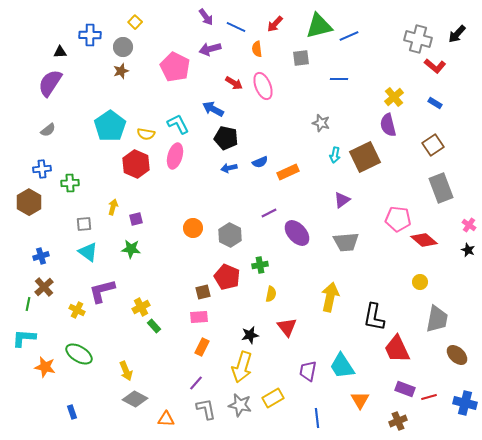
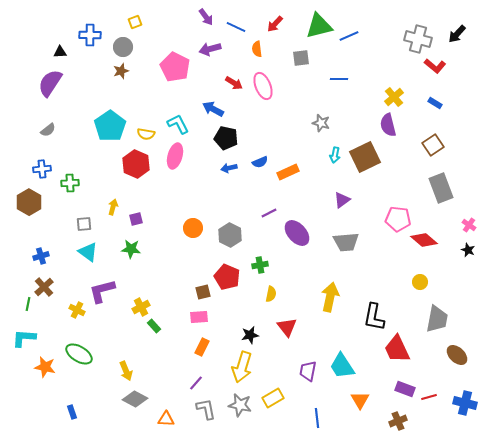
yellow square at (135, 22): rotated 24 degrees clockwise
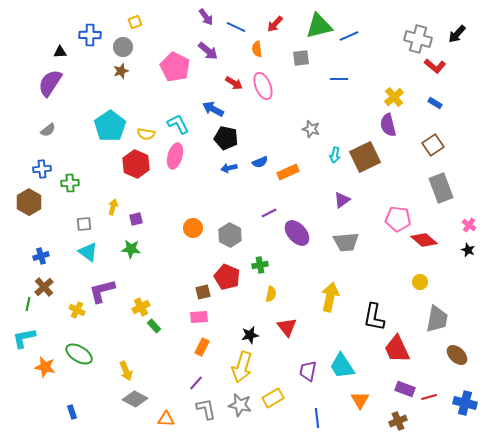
purple arrow at (210, 49): moved 2 px left, 2 px down; rotated 125 degrees counterclockwise
gray star at (321, 123): moved 10 px left, 6 px down
cyan L-shape at (24, 338): rotated 15 degrees counterclockwise
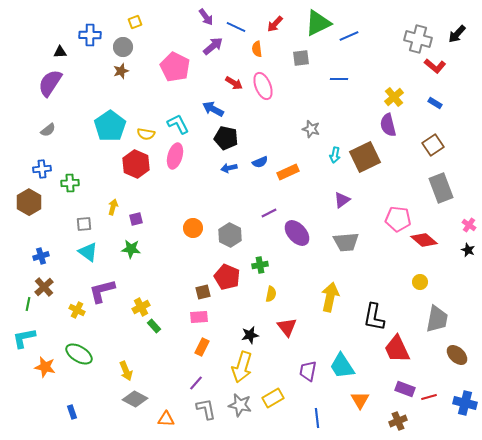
green triangle at (319, 26): moved 1 px left, 3 px up; rotated 12 degrees counterclockwise
purple arrow at (208, 51): moved 5 px right, 5 px up; rotated 80 degrees counterclockwise
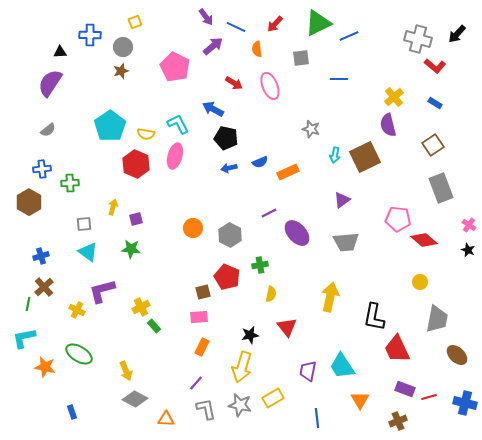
pink ellipse at (263, 86): moved 7 px right
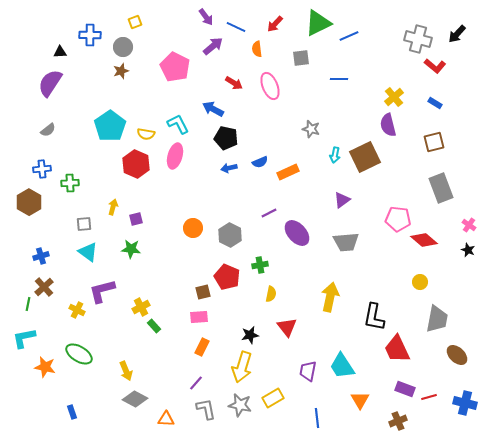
brown square at (433, 145): moved 1 px right, 3 px up; rotated 20 degrees clockwise
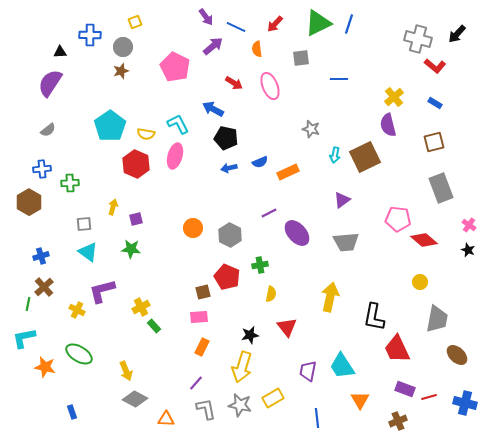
blue line at (349, 36): moved 12 px up; rotated 48 degrees counterclockwise
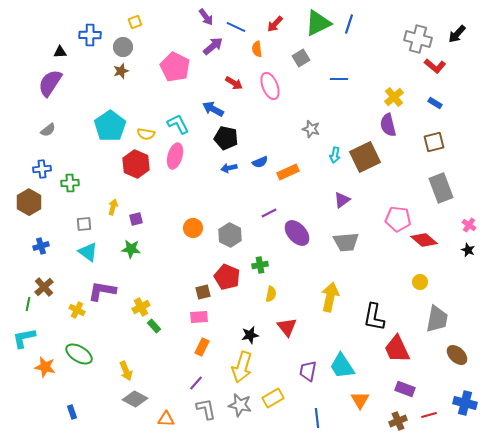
gray square at (301, 58): rotated 24 degrees counterclockwise
blue cross at (41, 256): moved 10 px up
purple L-shape at (102, 291): rotated 24 degrees clockwise
red line at (429, 397): moved 18 px down
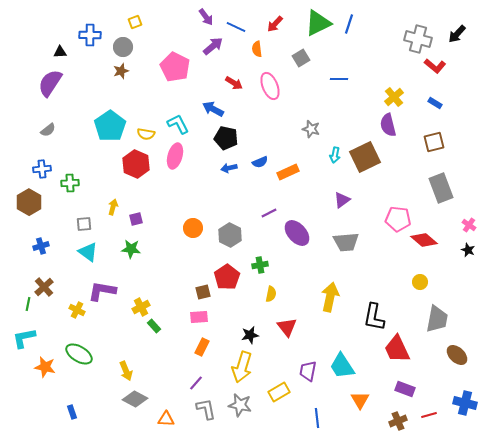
red pentagon at (227, 277): rotated 15 degrees clockwise
yellow rectangle at (273, 398): moved 6 px right, 6 px up
